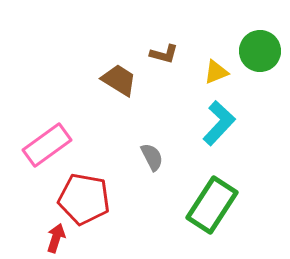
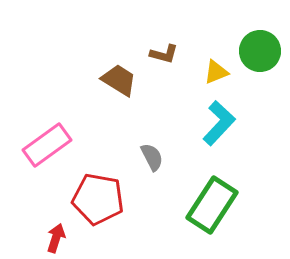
red pentagon: moved 14 px right
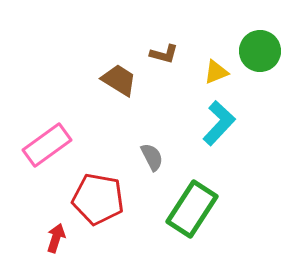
green rectangle: moved 20 px left, 4 px down
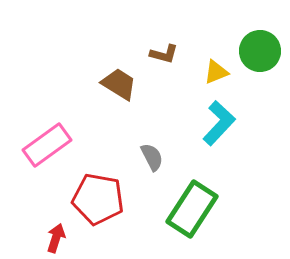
brown trapezoid: moved 4 px down
